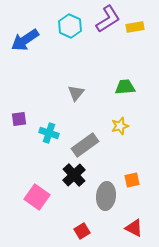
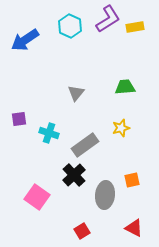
yellow star: moved 1 px right, 2 px down
gray ellipse: moved 1 px left, 1 px up
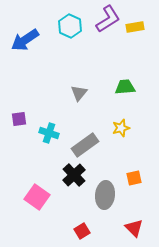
gray triangle: moved 3 px right
orange square: moved 2 px right, 2 px up
red triangle: rotated 18 degrees clockwise
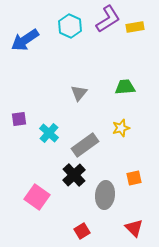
cyan cross: rotated 24 degrees clockwise
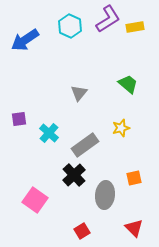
green trapezoid: moved 3 px right, 3 px up; rotated 45 degrees clockwise
pink square: moved 2 px left, 3 px down
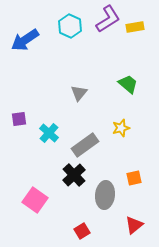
red triangle: moved 3 px up; rotated 36 degrees clockwise
